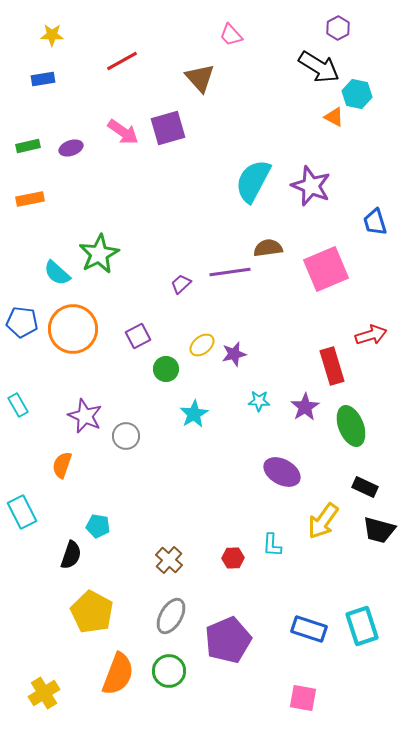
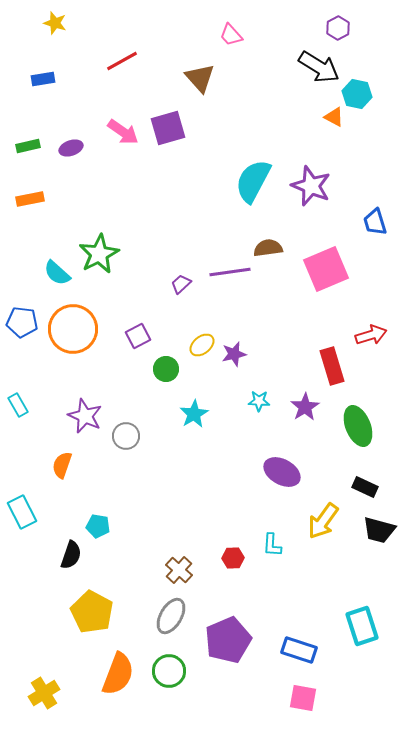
yellow star at (52, 35): moved 3 px right, 12 px up; rotated 15 degrees clockwise
green ellipse at (351, 426): moved 7 px right
brown cross at (169, 560): moved 10 px right, 10 px down
blue rectangle at (309, 629): moved 10 px left, 21 px down
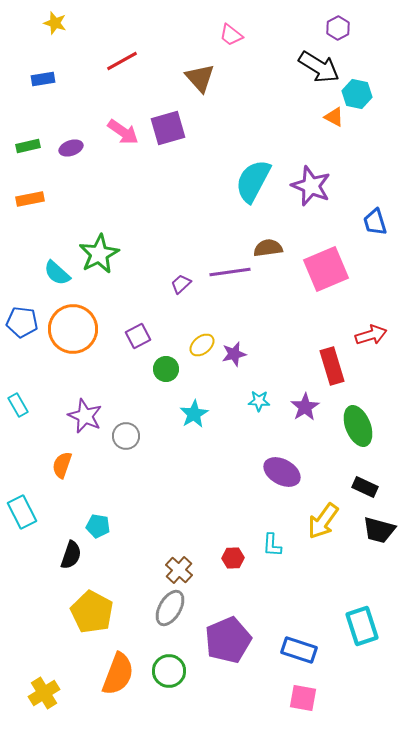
pink trapezoid at (231, 35): rotated 10 degrees counterclockwise
gray ellipse at (171, 616): moved 1 px left, 8 px up
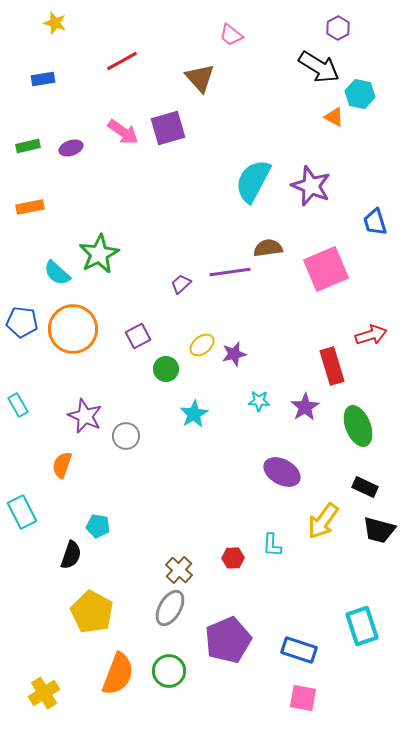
cyan hexagon at (357, 94): moved 3 px right
orange rectangle at (30, 199): moved 8 px down
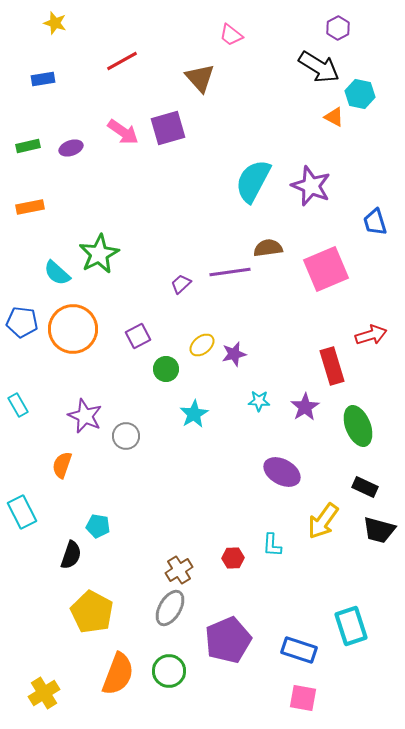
brown cross at (179, 570): rotated 16 degrees clockwise
cyan rectangle at (362, 626): moved 11 px left
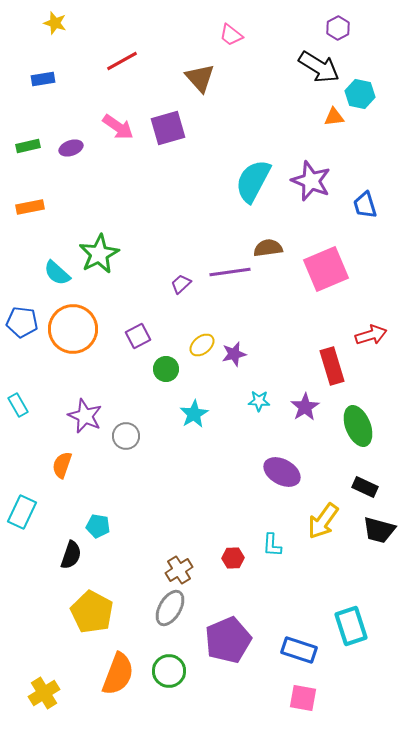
orange triangle at (334, 117): rotated 35 degrees counterclockwise
pink arrow at (123, 132): moved 5 px left, 5 px up
purple star at (311, 186): moved 5 px up
blue trapezoid at (375, 222): moved 10 px left, 17 px up
cyan rectangle at (22, 512): rotated 52 degrees clockwise
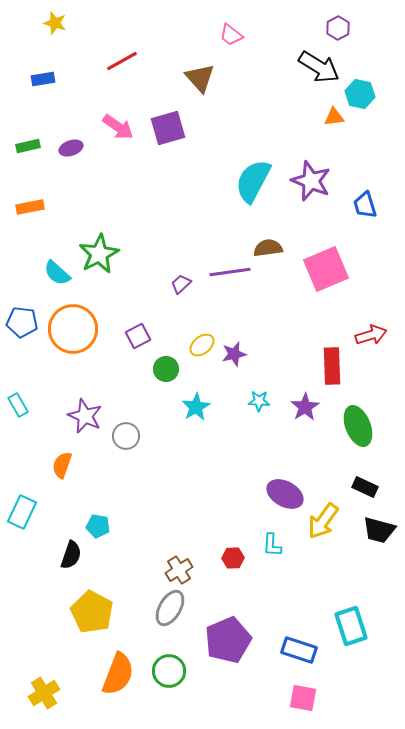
red rectangle at (332, 366): rotated 15 degrees clockwise
cyan star at (194, 414): moved 2 px right, 7 px up
purple ellipse at (282, 472): moved 3 px right, 22 px down
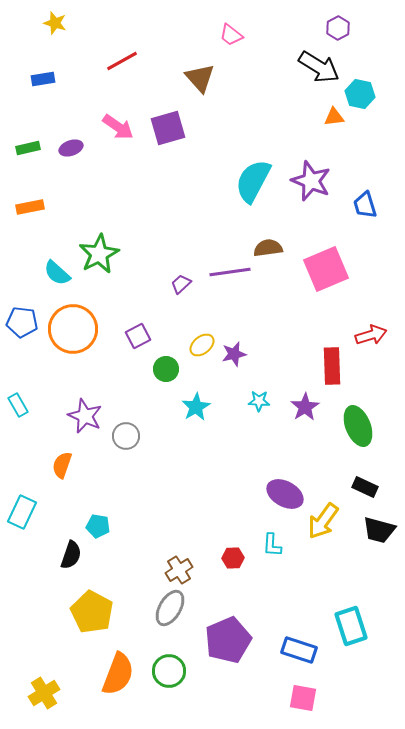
green rectangle at (28, 146): moved 2 px down
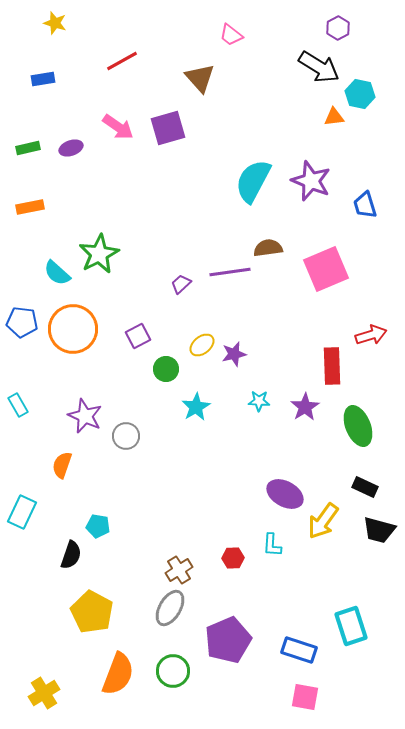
green circle at (169, 671): moved 4 px right
pink square at (303, 698): moved 2 px right, 1 px up
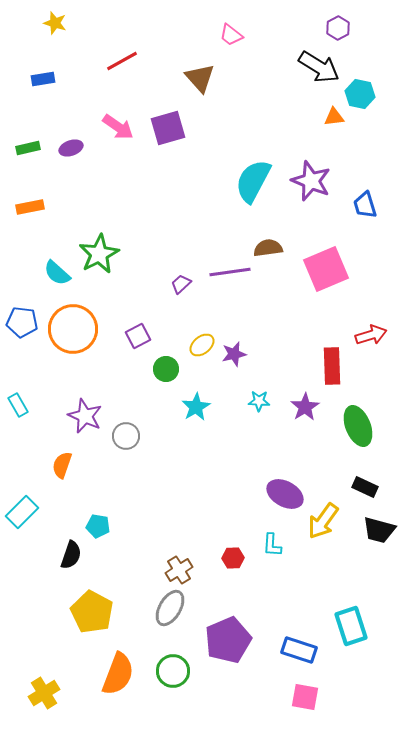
cyan rectangle at (22, 512): rotated 20 degrees clockwise
